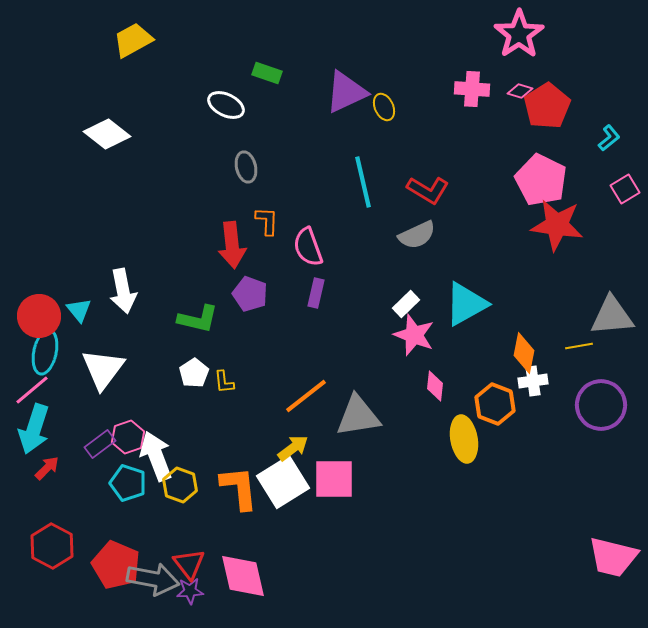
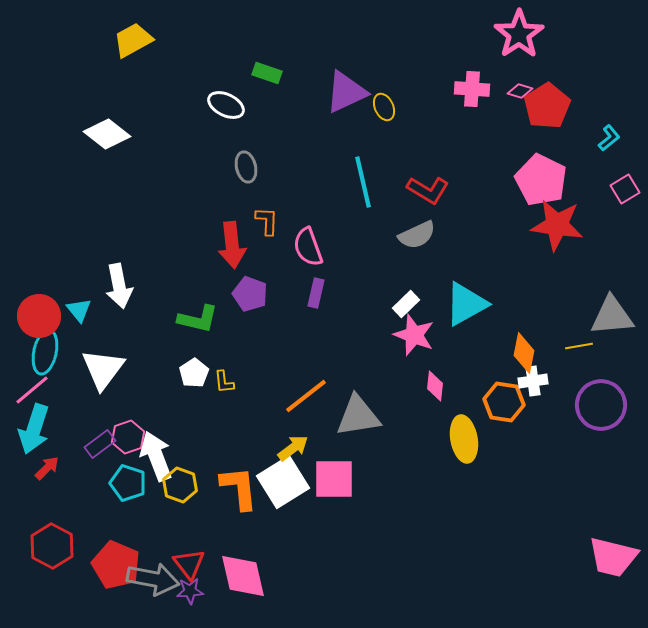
white arrow at (123, 291): moved 4 px left, 5 px up
orange hexagon at (495, 404): moved 9 px right, 2 px up; rotated 12 degrees counterclockwise
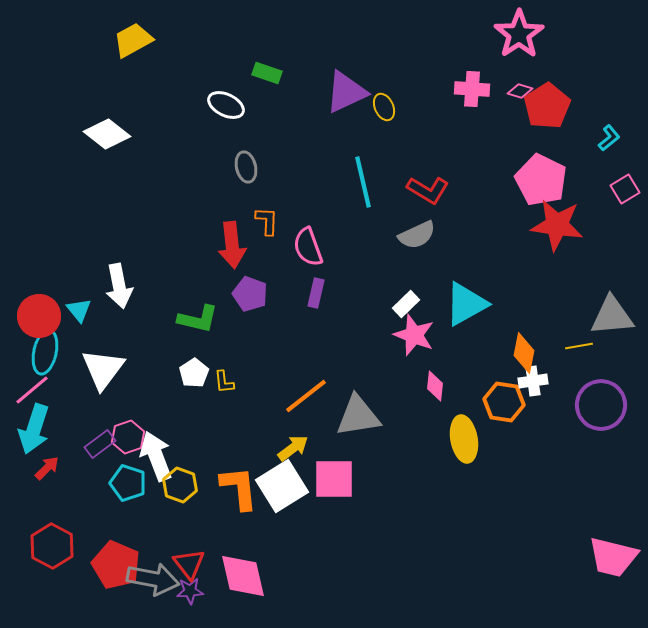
white square at (283, 482): moved 1 px left, 4 px down
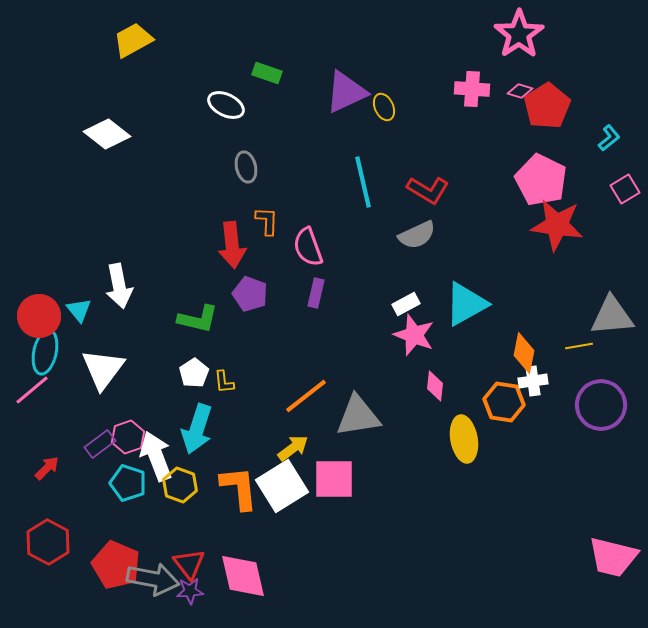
white rectangle at (406, 304): rotated 16 degrees clockwise
cyan arrow at (34, 429): moved 163 px right
red hexagon at (52, 546): moved 4 px left, 4 px up
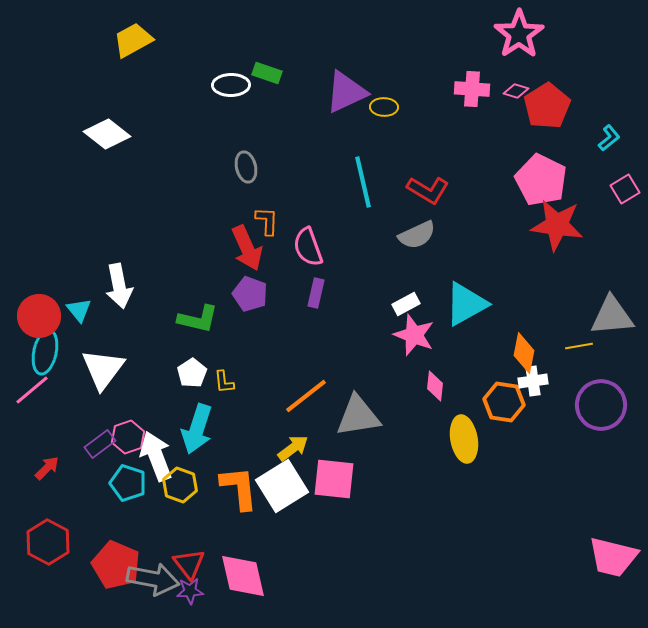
pink diamond at (520, 91): moved 4 px left
white ellipse at (226, 105): moved 5 px right, 20 px up; rotated 27 degrees counterclockwise
yellow ellipse at (384, 107): rotated 64 degrees counterclockwise
red arrow at (232, 245): moved 15 px right, 3 px down; rotated 18 degrees counterclockwise
white pentagon at (194, 373): moved 2 px left
pink square at (334, 479): rotated 6 degrees clockwise
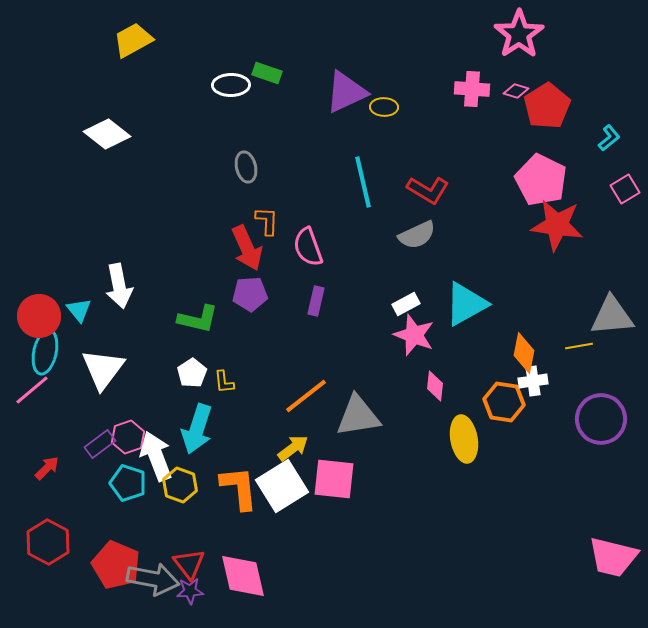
purple rectangle at (316, 293): moved 8 px down
purple pentagon at (250, 294): rotated 24 degrees counterclockwise
purple circle at (601, 405): moved 14 px down
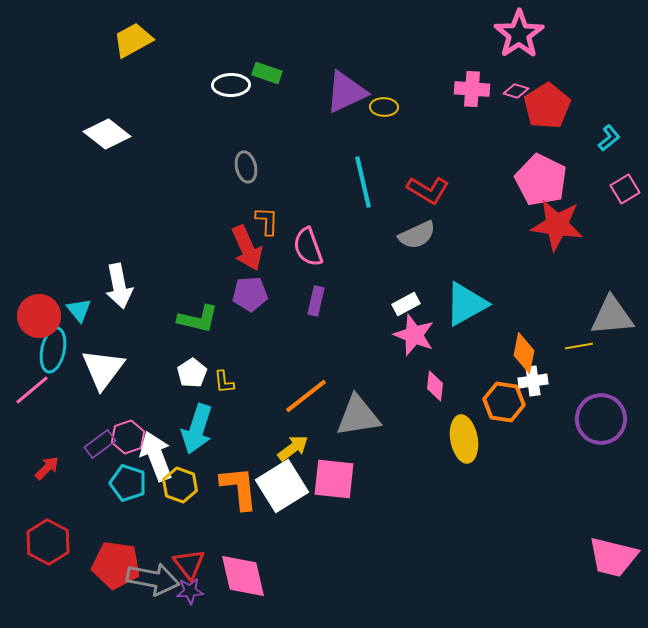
cyan ellipse at (45, 352): moved 8 px right, 2 px up
red pentagon at (116, 565): rotated 15 degrees counterclockwise
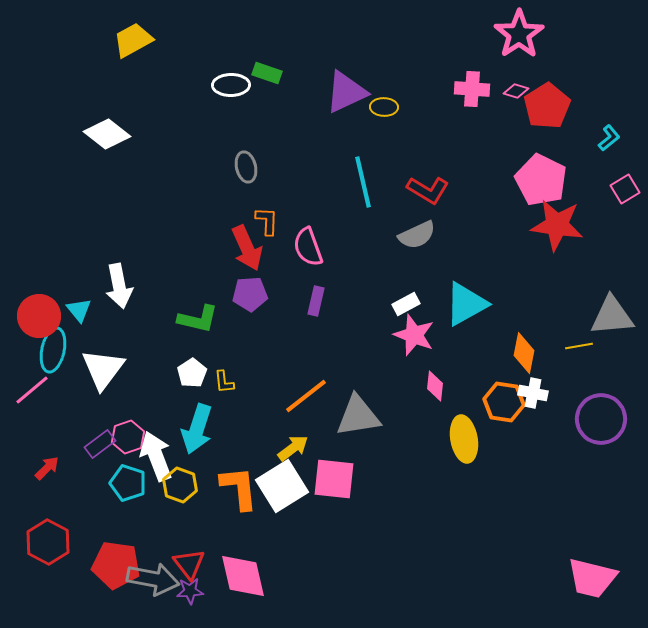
white cross at (533, 381): moved 12 px down; rotated 20 degrees clockwise
pink trapezoid at (613, 557): moved 21 px left, 21 px down
